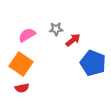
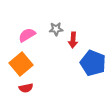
red arrow: rotated 133 degrees clockwise
orange square: rotated 15 degrees clockwise
red semicircle: moved 4 px right
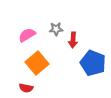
orange square: moved 16 px right, 1 px up
red semicircle: rotated 24 degrees clockwise
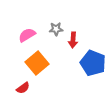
red semicircle: moved 3 px left; rotated 48 degrees counterclockwise
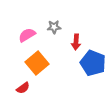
gray star: moved 2 px left, 2 px up
red arrow: moved 3 px right, 2 px down
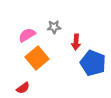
orange square: moved 5 px up
